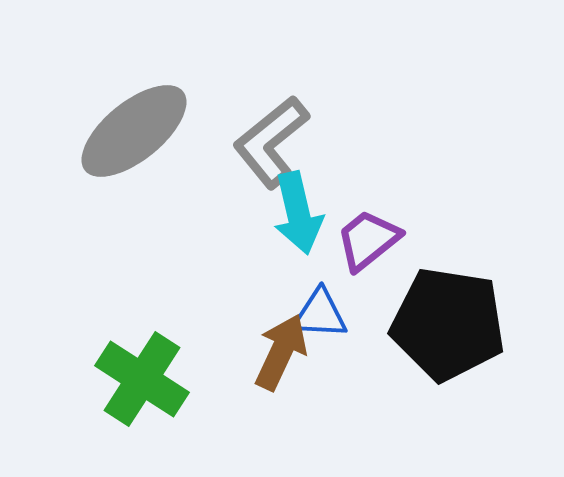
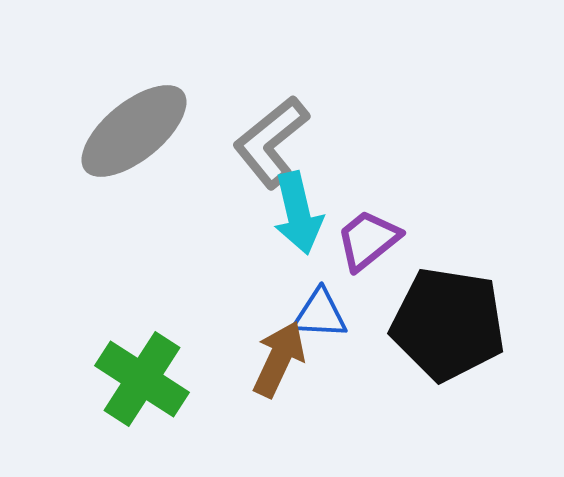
brown arrow: moved 2 px left, 7 px down
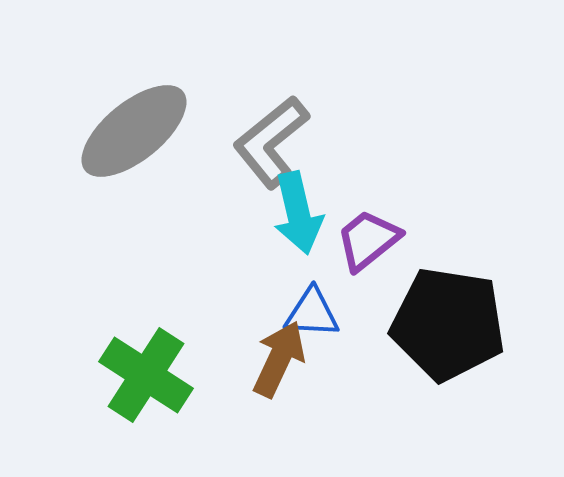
blue triangle: moved 8 px left, 1 px up
green cross: moved 4 px right, 4 px up
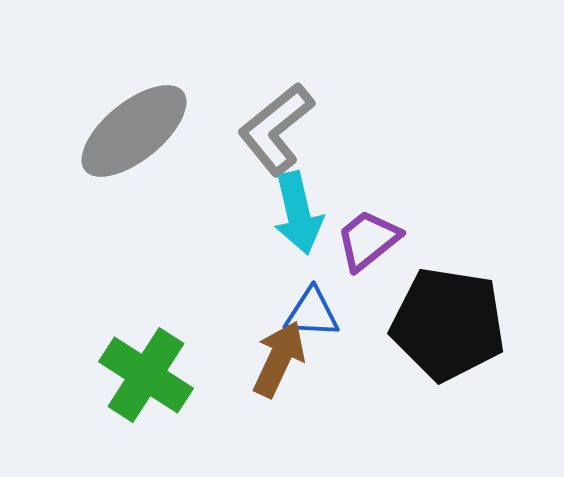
gray L-shape: moved 5 px right, 13 px up
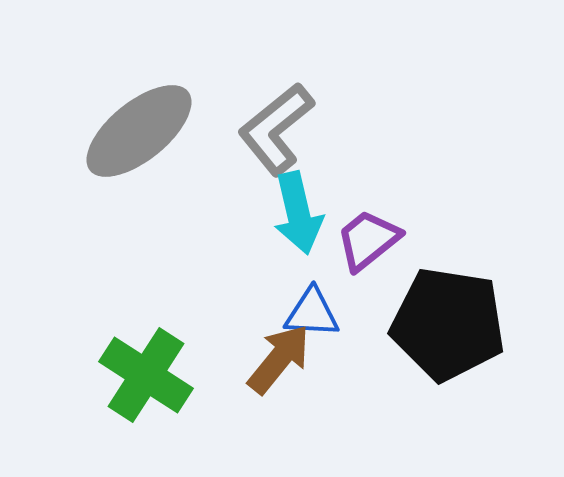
gray ellipse: moved 5 px right
brown arrow: rotated 14 degrees clockwise
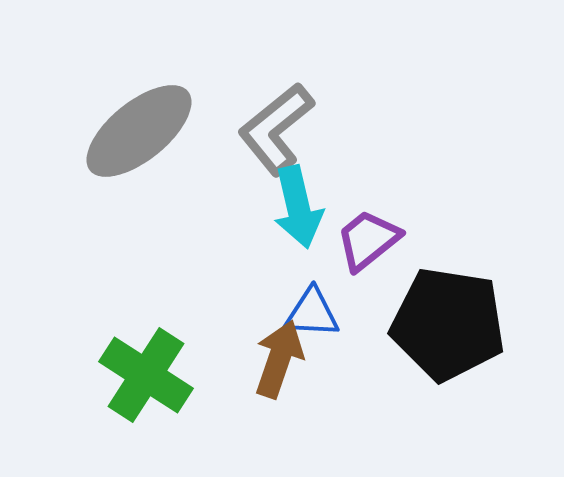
cyan arrow: moved 6 px up
brown arrow: rotated 20 degrees counterclockwise
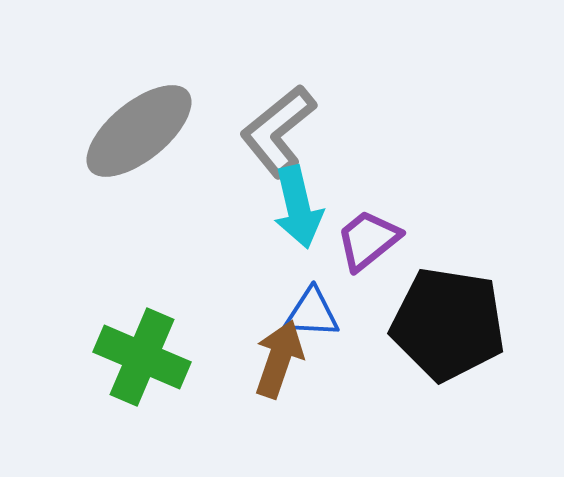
gray L-shape: moved 2 px right, 2 px down
green cross: moved 4 px left, 18 px up; rotated 10 degrees counterclockwise
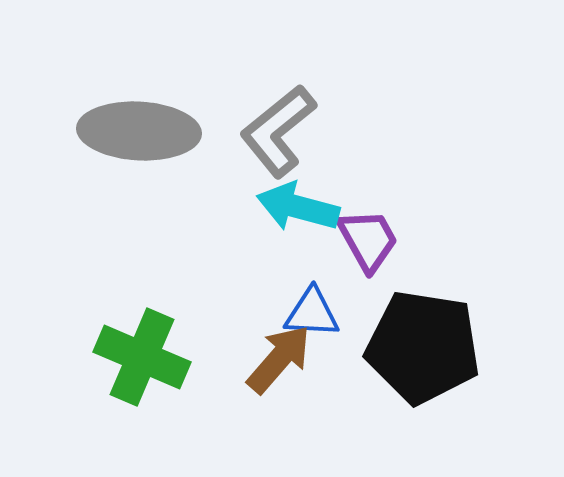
gray ellipse: rotated 42 degrees clockwise
cyan arrow: rotated 118 degrees clockwise
purple trapezoid: rotated 100 degrees clockwise
black pentagon: moved 25 px left, 23 px down
brown arrow: rotated 22 degrees clockwise
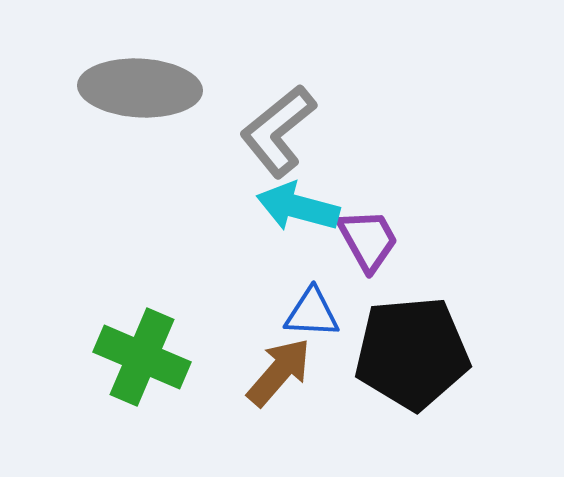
gray ellipse: moved 1 px right, 43 px up
black pentagon: moved 11 px left, 6 px down; rotated 14 degrees counterclockwise
brown arrow: moved 13 px down
